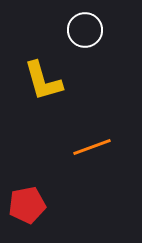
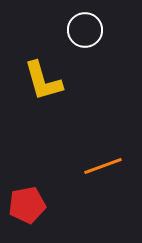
orange line: moved 11 px right, 19 px down
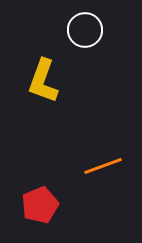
yellow L-shape: rotated 36 degrees clockwise
red pentagon: moved 13 px right; rotated 12 degrees counterclockwise
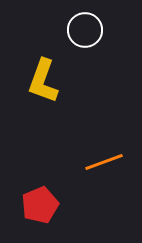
orange line: moved 1 px right, 4 px up
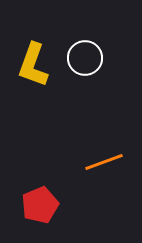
white circle: moved 28 px down
yellow L-shape: moved 10 px left, 16 px up
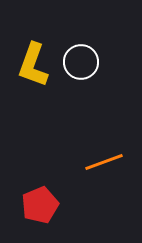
white circle: moved 4 px left, 4 px down
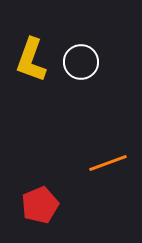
yellow L-shape: moved 2 px left, 5 px up
orange line: moved 4 px right, 1 px down
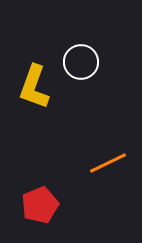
yellow L-shape: moved 3 px right, 27 px down
orange line: rotated 6 degrees counterclockwise
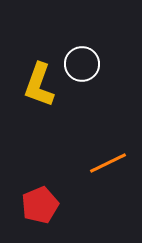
white circle: moved 1 px right, 2 px down
yellow L-shape: moved 5 px right, 2 px up
